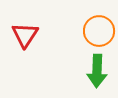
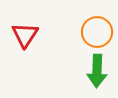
orange circle: moved 2 px left, 1 px down
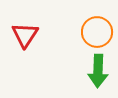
green arrow: moved 1 px right
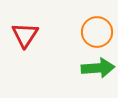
green arrow: moved 3 px up; rotated 96 degrees counterclockwise
